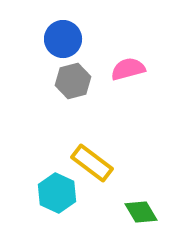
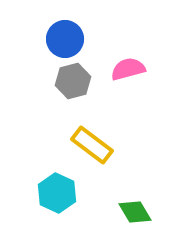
blue circle: moved 2 px right
yellow rectangle: moved 18 px up
green diamond: moved 6 px left
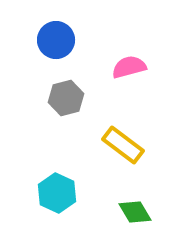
blue circle: moved 9 px left, 1 px down
pink semicircle: moved 1 px right, 2 px up
gray hexagon: moved 7 px left, 17 px down
yellow rectangle: moved 31 px right
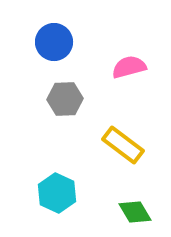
blue circle: moved 2 px left, 2 px down
gray hexagon: moved 1 px left, 1 px down; rotated 12 degrees clockwise
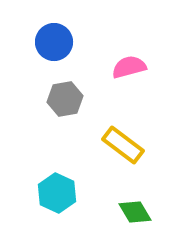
gray hexagon: rotated 8 degrees counterclockwise
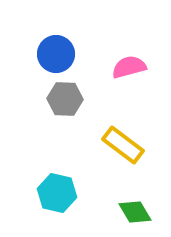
blue circle: moved 2 px right, 12 px down
gray hexagon: rotated 12 degrees clockwise
cyan hexagon: rotated 12 degrees counterclockwise
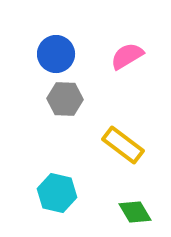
pink semicircle: moved 2 px left, 11 px up; rotated 16 degrees counterclockwise
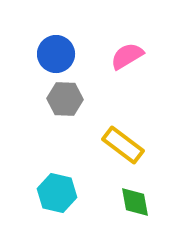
green diamond: moved 10 px up; rotated 20 degrees clockwise
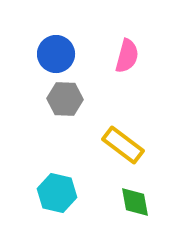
pink semicircle: rotated 136 degrees clockwise
